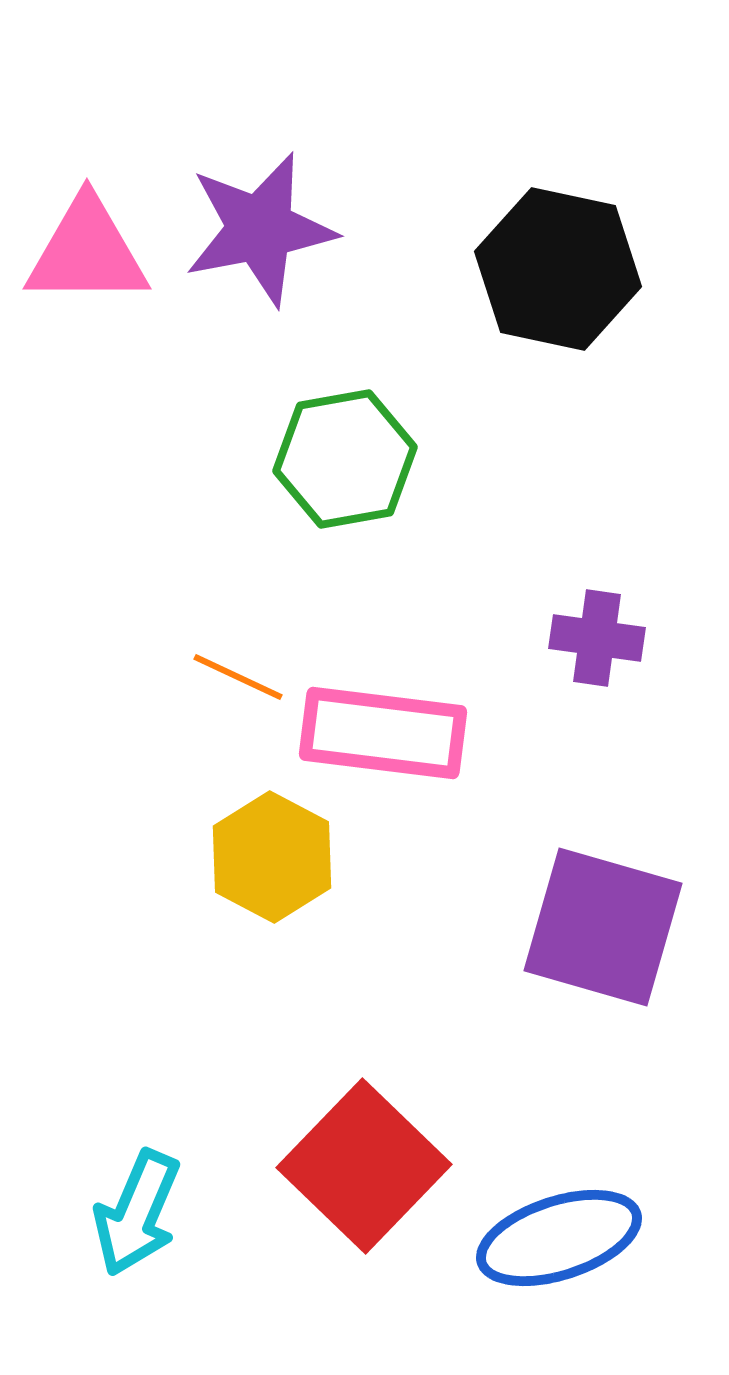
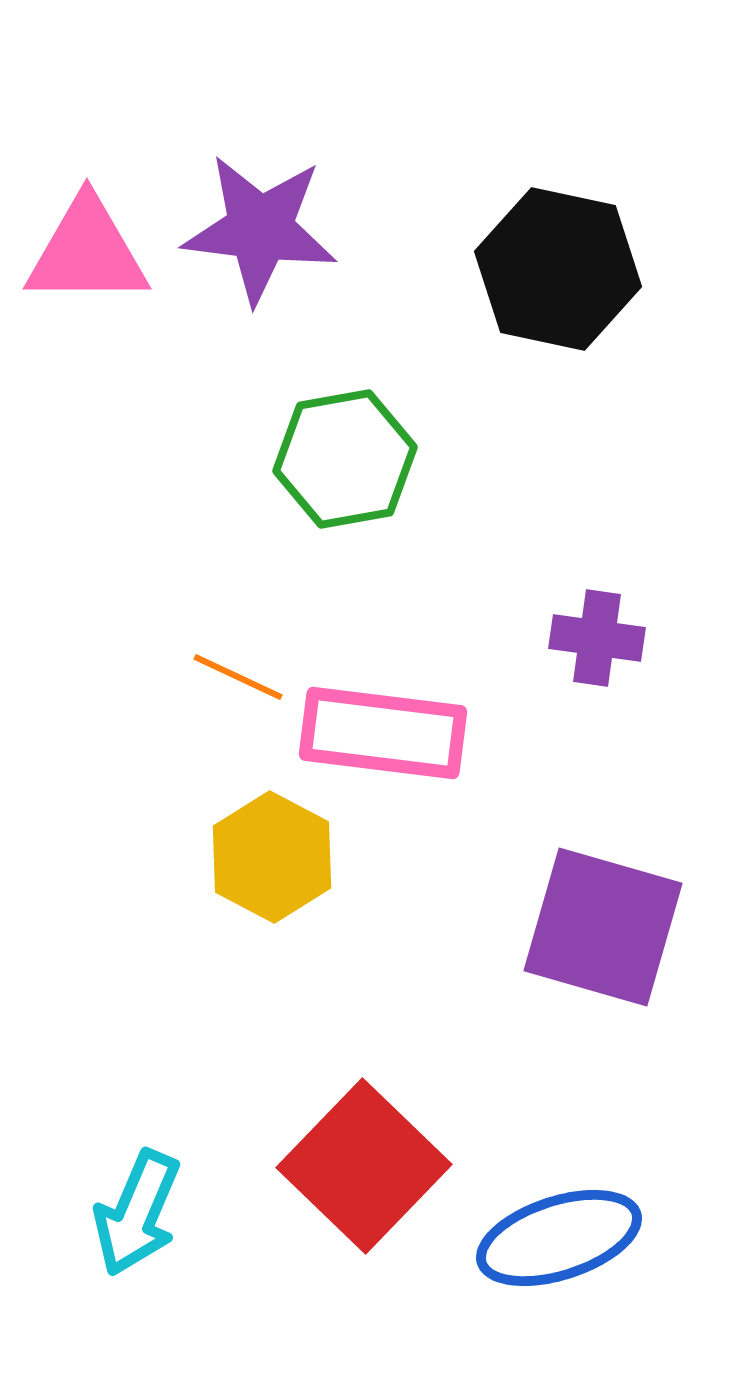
purple star: rotated 18 degrees clockwise
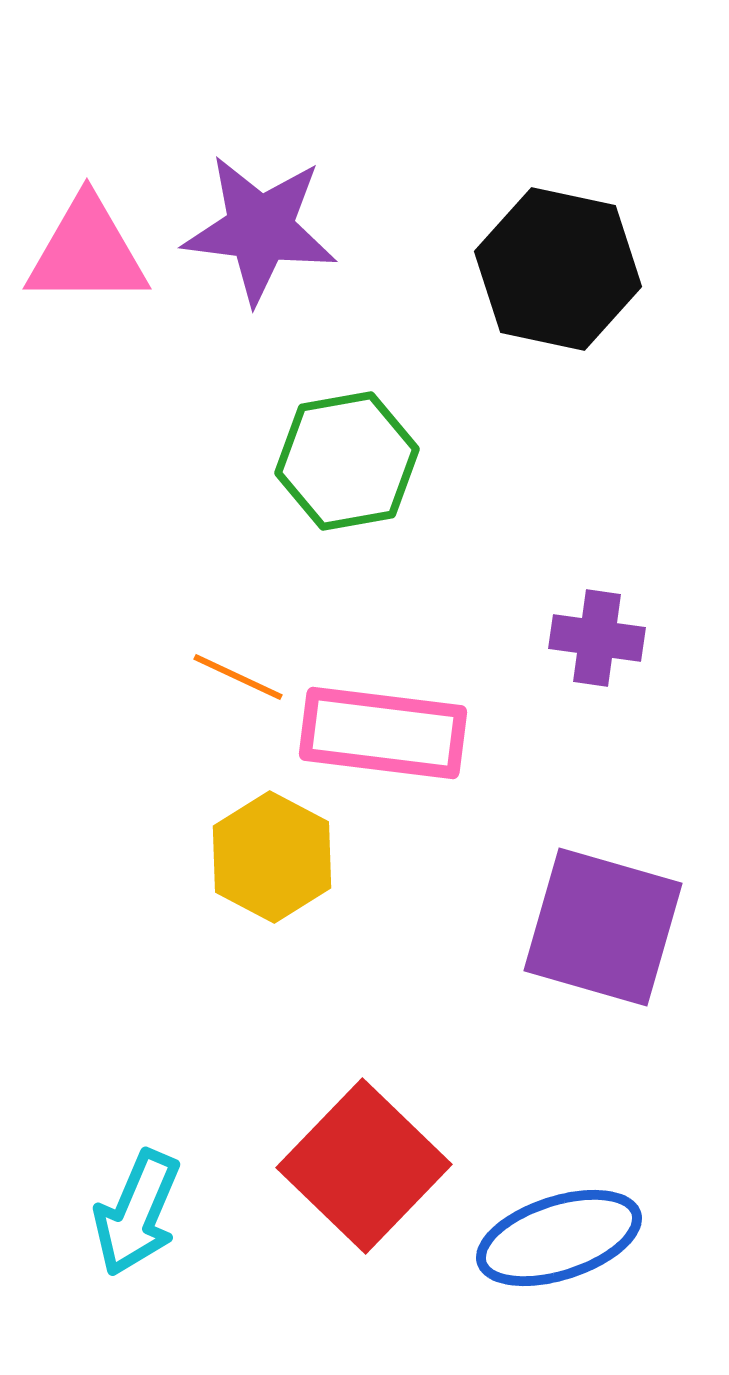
green hexagon: moved 2 px right, 2 px down
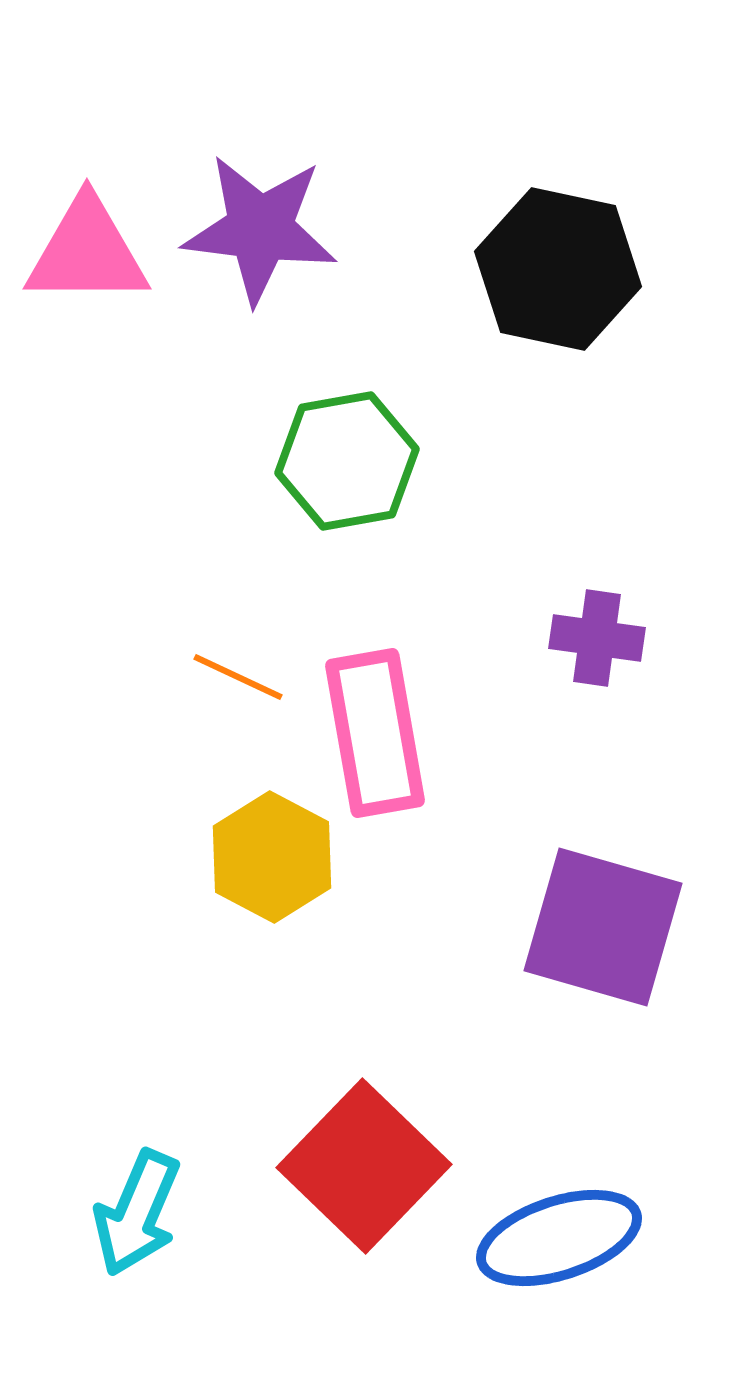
pink rectangle: moved 8 px left; rotated 73 degrees clockwise
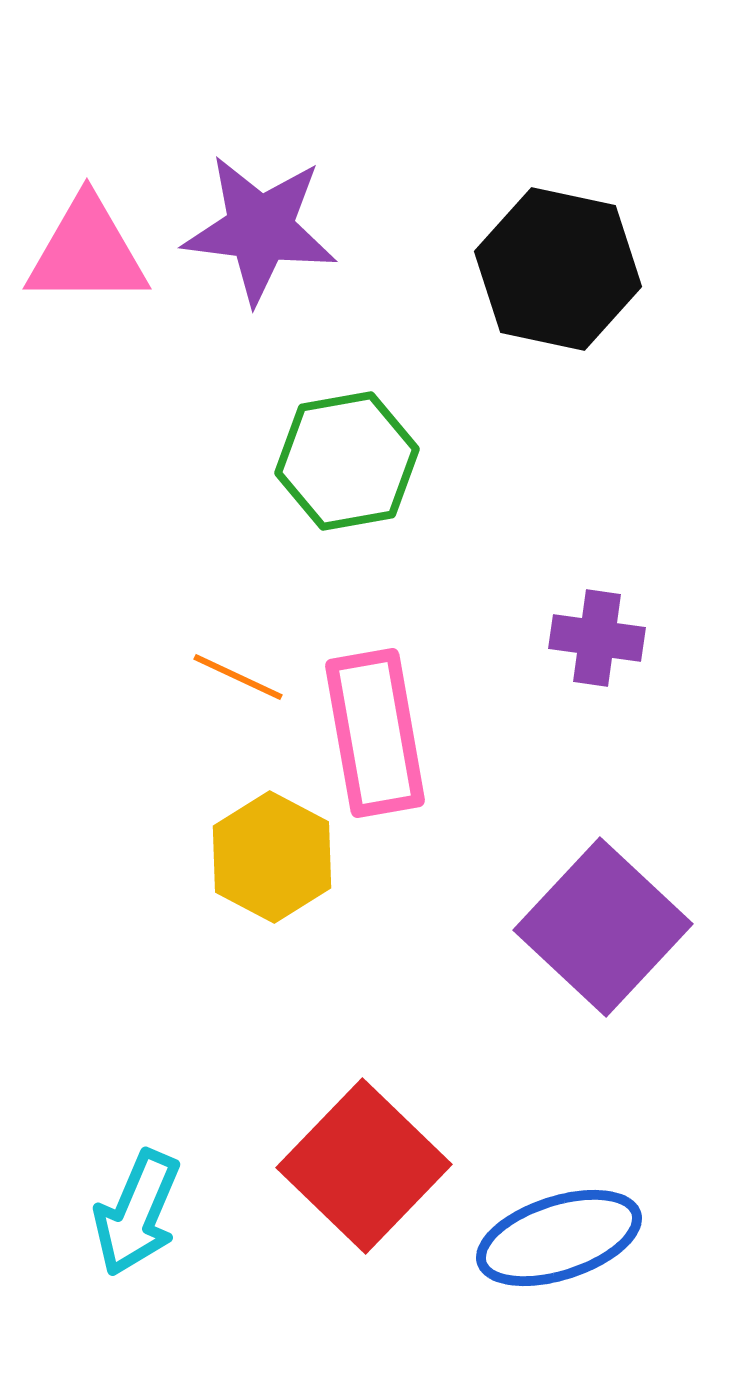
purple square: rotated 27 degrees clockwise
